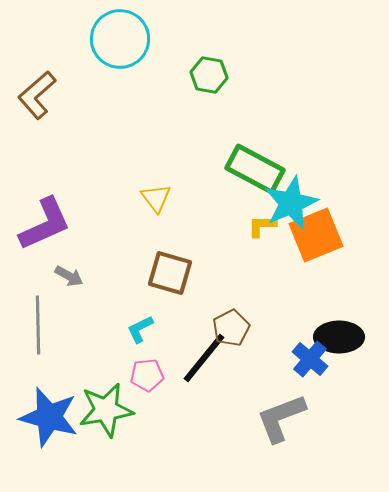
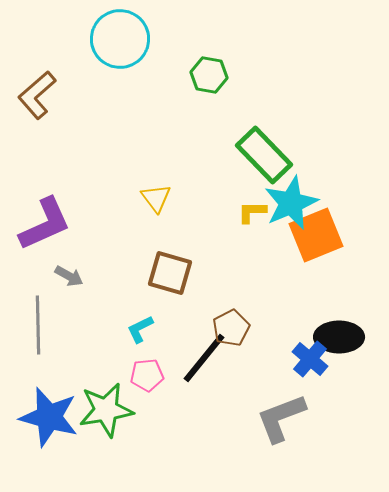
green rectangle: moved 9 px right, 14 px up; rotated 18 degrees clockwise
yellow L-shape: moved 10 px left, 14 px up
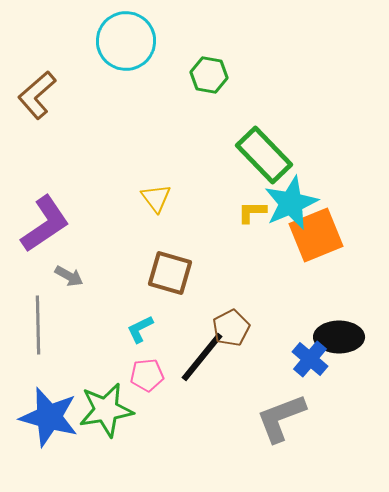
cyan circle: moved 6 px right, 2 px down
purple L-shape: rotated 10 degrees counterclockwise
black line: moved 2 px left, 1 px up
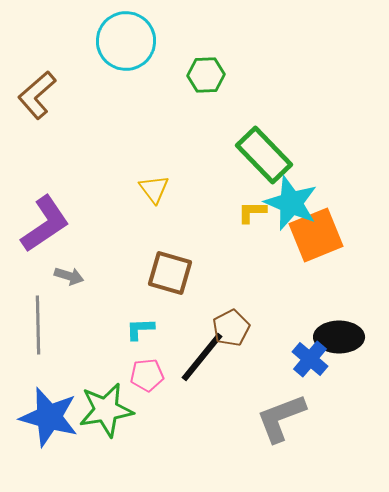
green hexagon: moved 3 px left; rotated 12 degrees counterclockwise
yellow triangle: moved 2 px left, 9 px up
cyan star: rotated 26 degrees counterclockwise
gray arrow: rotated 12 degrees counterclockwise
cyan L-shape: rotated 24 degrees clockwise
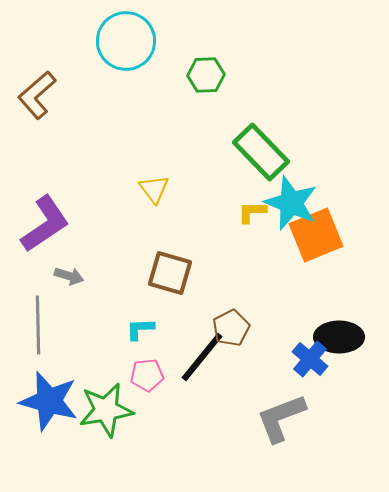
green rectangle: moved 3 px left, 3 px up
blue star: moved 16 px up
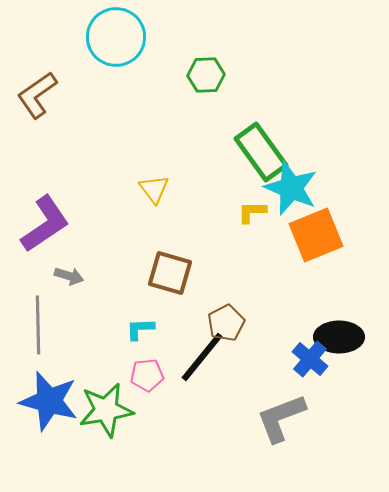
cyan circle: moved 10 px left, 4 px up
brown L-shape: rotated 6 degrees clockwise
green rectangle: rotated 8 degrees clockwise
cyan star: moved 15 px up
brown pentagon: moved 5 px left, 5 px up
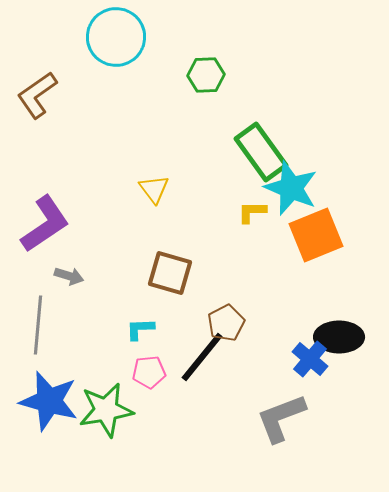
gray line: rotated 6 degrees clockwise
pink pentagon: moved 2 px right, 3 px up
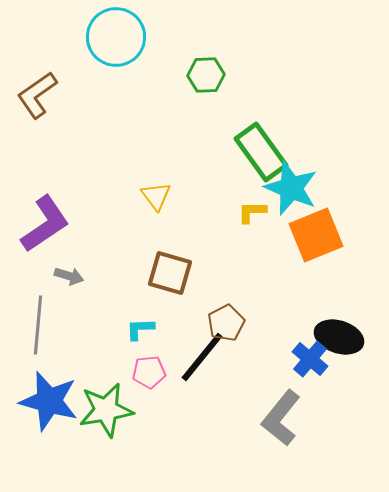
yellow triangle: moved 2 px right, 7 px down
black ellipse: rotated 18 degrees clockwise
gray L-shape: rotated 30 degrees counterclockwise
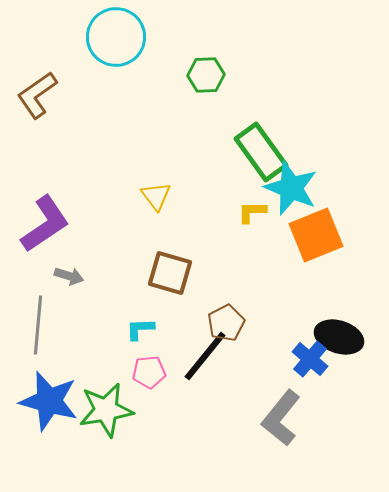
black line: moved 3 px right, 1 px up
